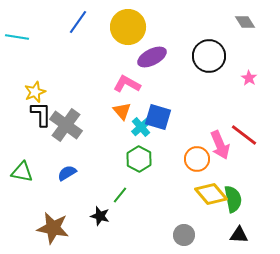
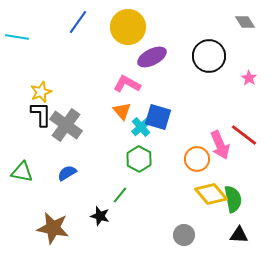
yellow star: moved 6 px right
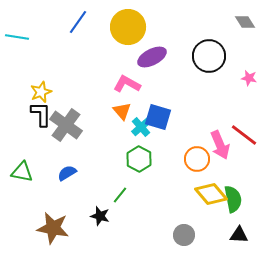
pink star: rotated 21 degrees counterclockwise
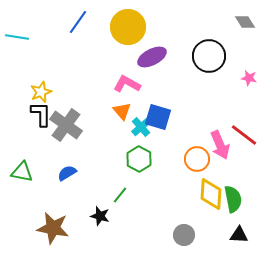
yellow diamond: rotated 44 degrees clockwise
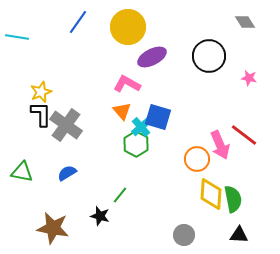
green hexagon: moved 3 px left, 15 px up
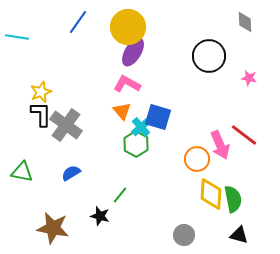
gray diamond: rotated 30 degrees clockwise
purple ellipse: moved 19 px left, 5 px up; rotated 32 degrees counterclockwise
blue semicircle: moved 4 px right
black triangle: rotated 12 degrees clockwise
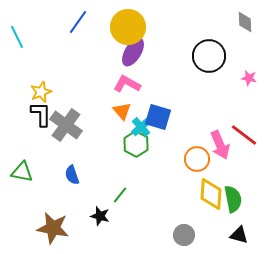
cyan line: rotated 55 degrees clockwise
blue semicircle: moved 1 px right, 2 px down; rotated 78 degrees counterclockwise
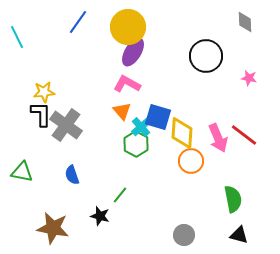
black circle: moved 3 px left
yellow star: moved 3 px right; rotated 15 degrees clockwise
pink arrow: moved 2 px left, 7 px up
orange circle: moved 6 px left, 2 px down
yellow diamond: moved 29 px left, 61 px up
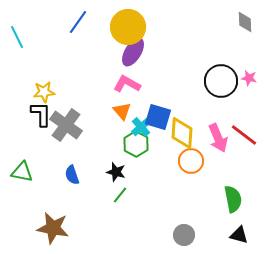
black circle: moved 15 px right, 25 px down
black star: moved 16 px right, 44 px up
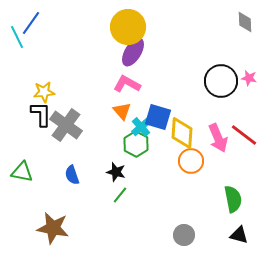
blue line: moved 47 px left, 1 px down
